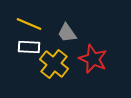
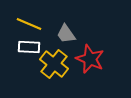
gray trapezoid: moved 1 px left, 1 px down
red star: moved 3 px left
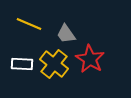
white rectangle: moved 7 px left, 17 px down
red star: rotated 8 degrees clockwise
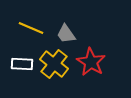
yellow line: moved 2 px right, 4 px down
red star: moved 1 px right, 3 px down
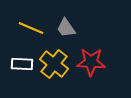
gray trapezoid: moved 6 px up
red star: rotated 28 degrees counterclockwise
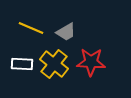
gray trapezoid: moved 4 px down; rotated 85 degrees counterclockwise
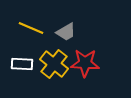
red star: moved 6 px left, 1 px down
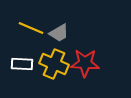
gray trapezoid: moved 7 px left, 1 px down
yellow cross: rotated 16 degrees counterclockwise
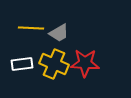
yellow line: rotated 20 degrees counterclockwise
white rectangle: rotated 10 degrees counterclockwise
